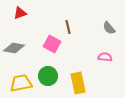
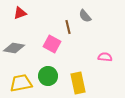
gray semicircle: moved 24 px left, 12 px up
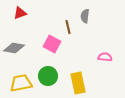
gray semicircle: rotated 48 degrees clockwise
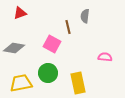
green circle: moved 3 px up
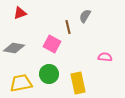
gray semicircle: rotated 24 degrees clockwise
green circle: moved 1 px right, 1 px down
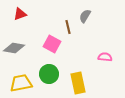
red triangle: moved 1 px down
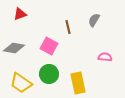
gray semicircle: moved 9 px right, 4 px down
pink square: moved 3 px left, 2 px down
yellow trapezoid: rotated 135 degrees counterclockwise
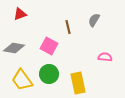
yellow trapezoid: moved 1 px right, 3 px up; rotated 20 degrees clockwise
